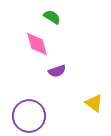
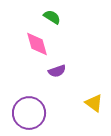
purple circle: moved 3 px up
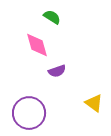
pink diamond: moved 1 px down
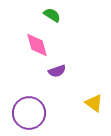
green semicircle: moved 2 px up
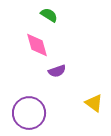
green semicircle: moved 3 px left
